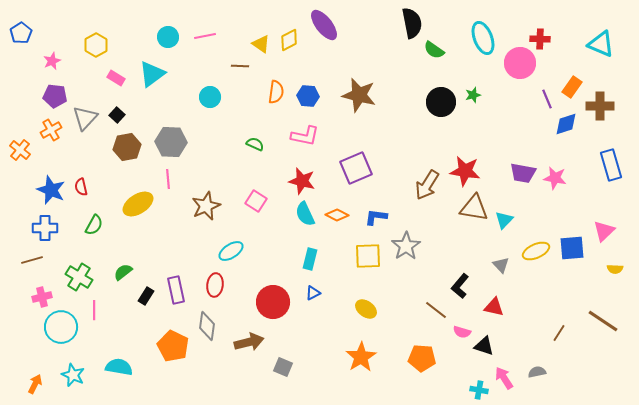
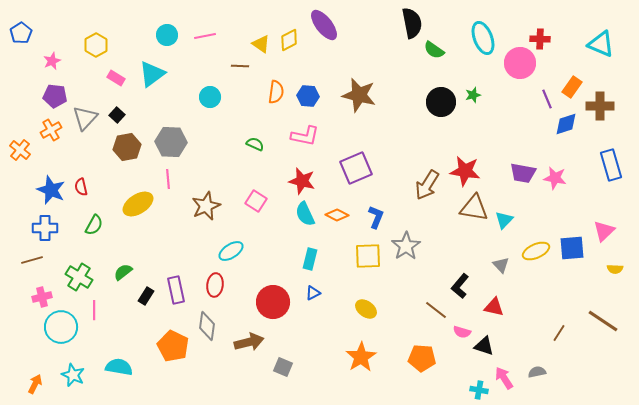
cyan circle at (168, 37): moved 1 px left, 2 px up
blue L-shape at (376, 217): rotated 105 degrees clockwise
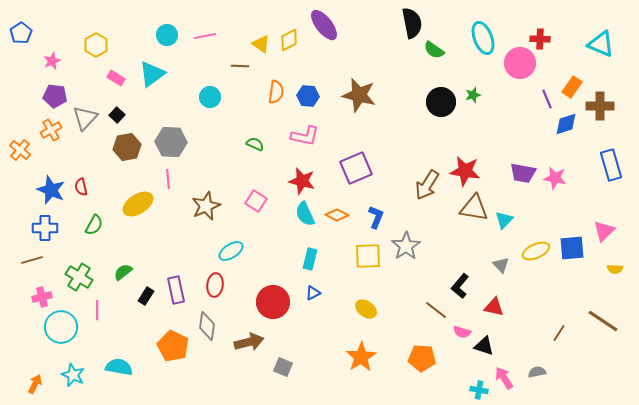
pink line at (94, 310): moved 3 px right
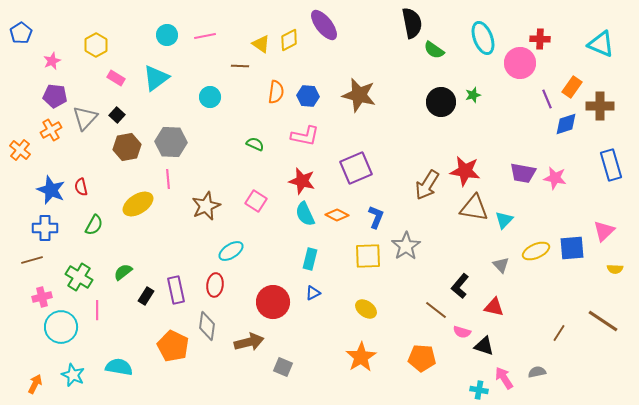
cyan triangle at (152, 74): moved 4 px right, 4 px down
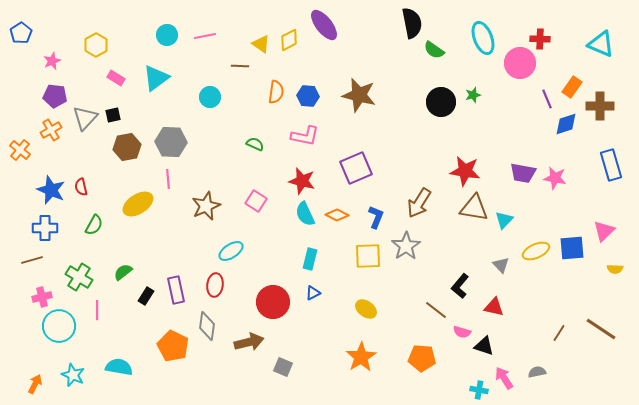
black square at (117, 115): moved 4 px left; rotated 35 degrees clockwise
brown arrow at (427, 185): moved 8 px left, 18 px down
brown line at (603, 321): moved 2 px left, 8 px down
cyan circle at (61, 327): moved 2 px left, 1 px up
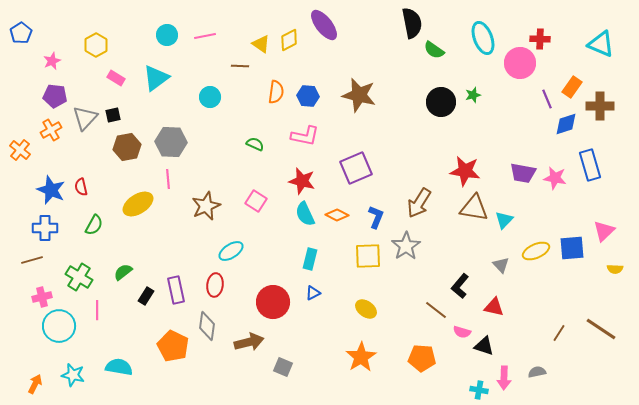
blue rectangle at (611, 165): moved 21 px left
cyan star at (73, 375): rotated 10 degrees counterclockwise
pink arrow at (504, 378): rotated 145 degrees counterclockwise
